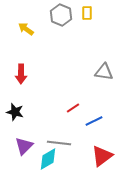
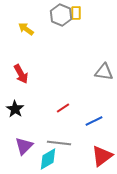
yellow rectangle: moved 11 px left
red arrow: rotated 30 degrees counterclockwise
red line: moved 10 px left
black star: moved 3 px up; rotated 18 degrees clockwise
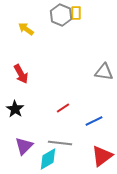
gray line: moved 1 px right
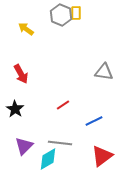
red line: moved 3 px up
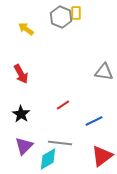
gray hexagon: moved 2 px down
black star: moved 6 px right, 5 px down
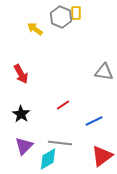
yellow arrow: moved 9 px right
